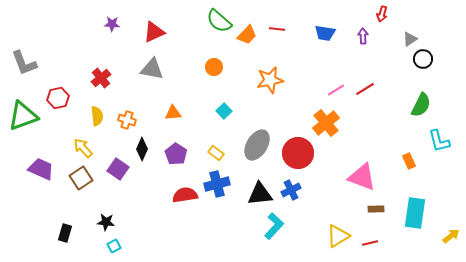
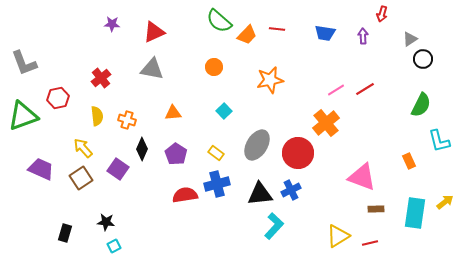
yellow arrow at (451, 236): moved 6 px left, 34 px up
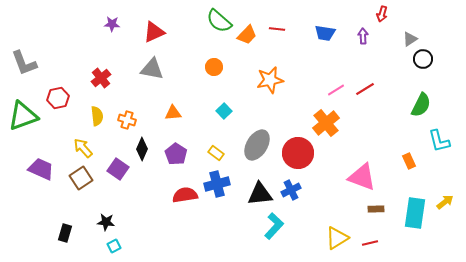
yellow triangle at (338, 236): moved 1 px left, 2 px down
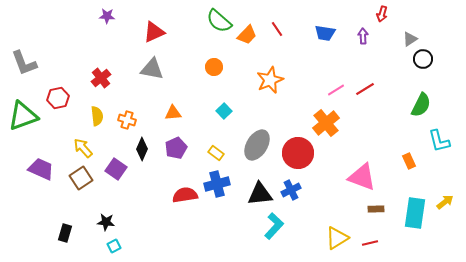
purple star at (112, 24): moved 5 px left, 8 px up
red line at (277, 29): rotated 49 degrees clockwise
orange star at (270, 80): rotated 12 degrees counterclockwise
purple pentagon at (176, 154): moved 6 px up; rotated 15 degrees clockwise
purple square at (118, 169): moved 2 px left
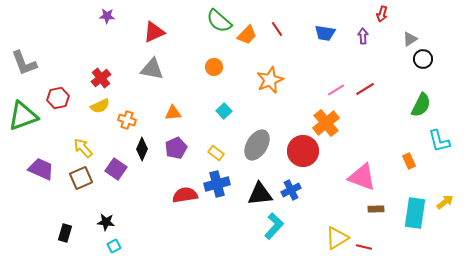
yellow semicircle at (97, 116): moved 3 px right, 10 px up; rotated 72 degrees clockwise
red circle at (298, 153): moved 5 px right, 2 px up
brown square at (81, 178): rotated 10 degrees clockwise
red line at (370, 243): moved 6 px left, 4 px down; rotated 28 degrees clockwise
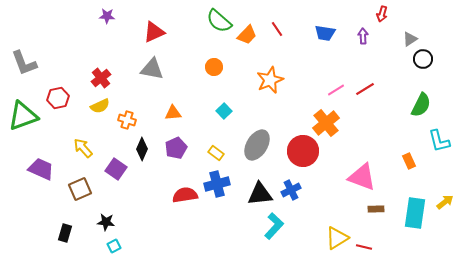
brown square at (81, 178): moved 1 px left, 11 px down
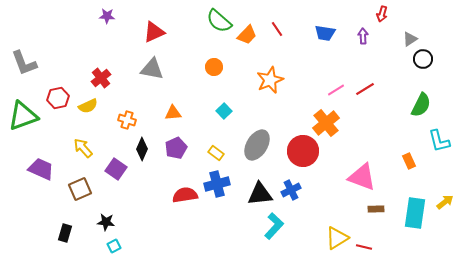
yellow semicircle at (100, 106): moved 12 px left
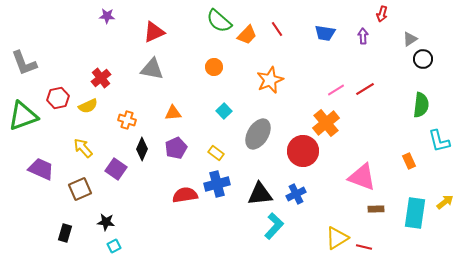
green semicircle at (421, 105): rotated 20 degrees counterclockwise
gray ellipse at (257, 145): moved 1 px right, 11 px up
blue cross at (291, 190): moved 5 px right, 4 px down
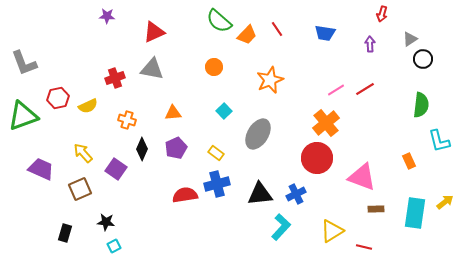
purple arrow at (363, 36): moved 7 px right, 8 px down
red cross at (101, 78): moved 14 px right; rotated 18 degrees clockwise
yellow arrow at (83, 148): moved 5 px down
red circle at (303, 151): moved 14 px right, 7 px down
cyan L-shape at (274, 226): moved 7 px right, 1 px down
yellow triangle at (337, 238): moved 5 px left, 7 px up
